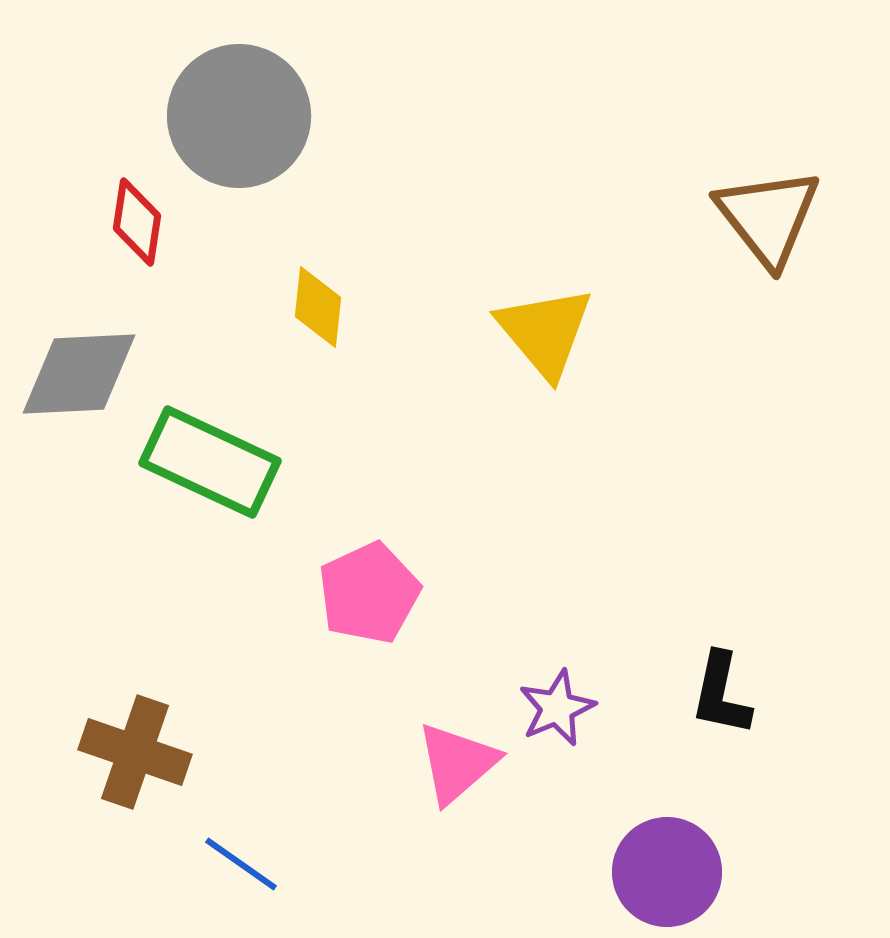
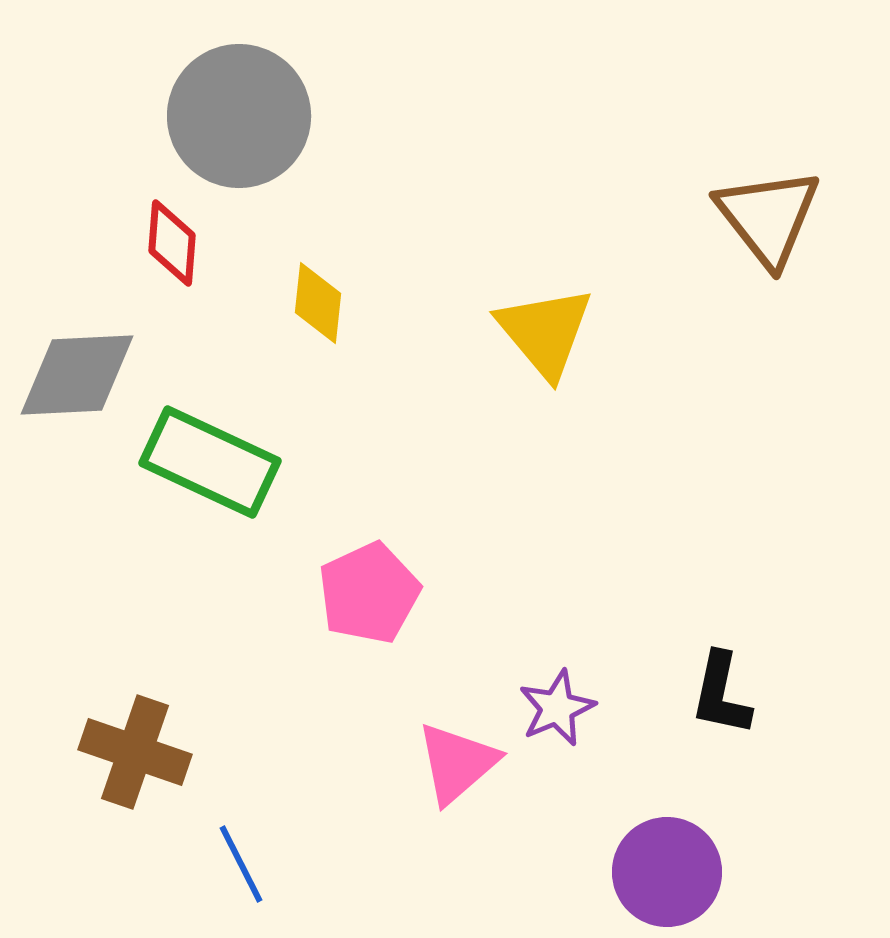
red diamond: moved 35 px right, 21 px down; rotated 4 degrees counterclockwise
yellow diamond: moved 4 px up
gray diamond: moved 2 px left, 1 px down
blue line: rotated 28 degrees clockwise
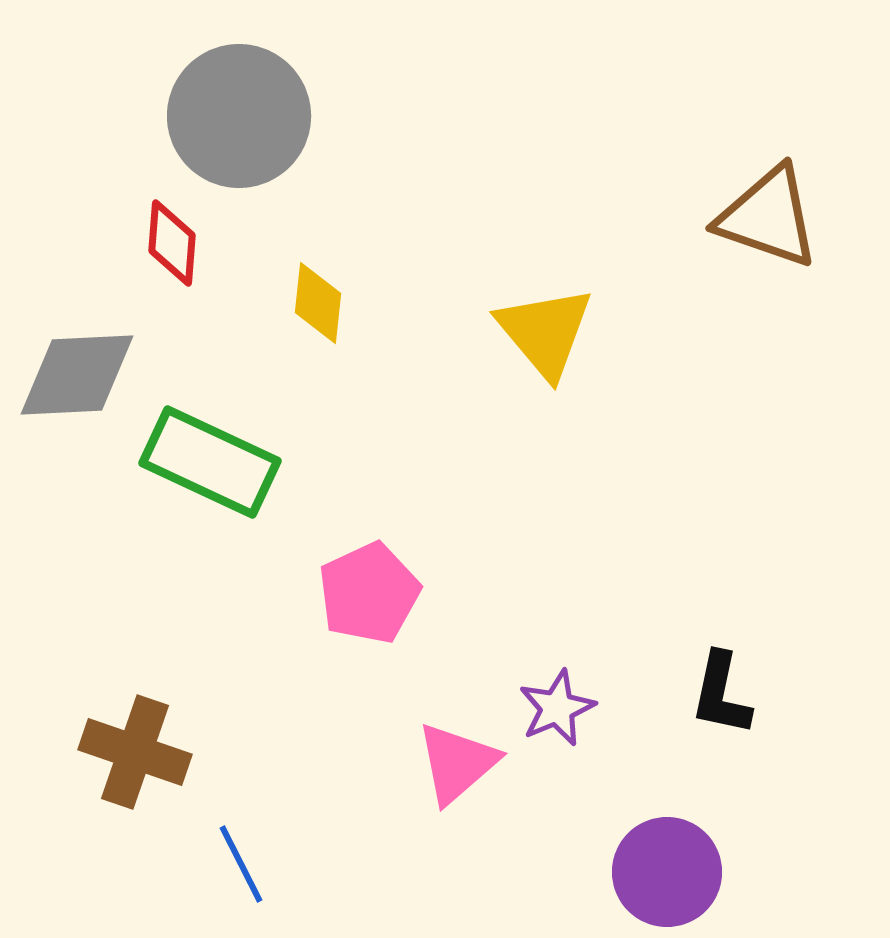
brown triangle: rotated 33 degrees counterclockwise
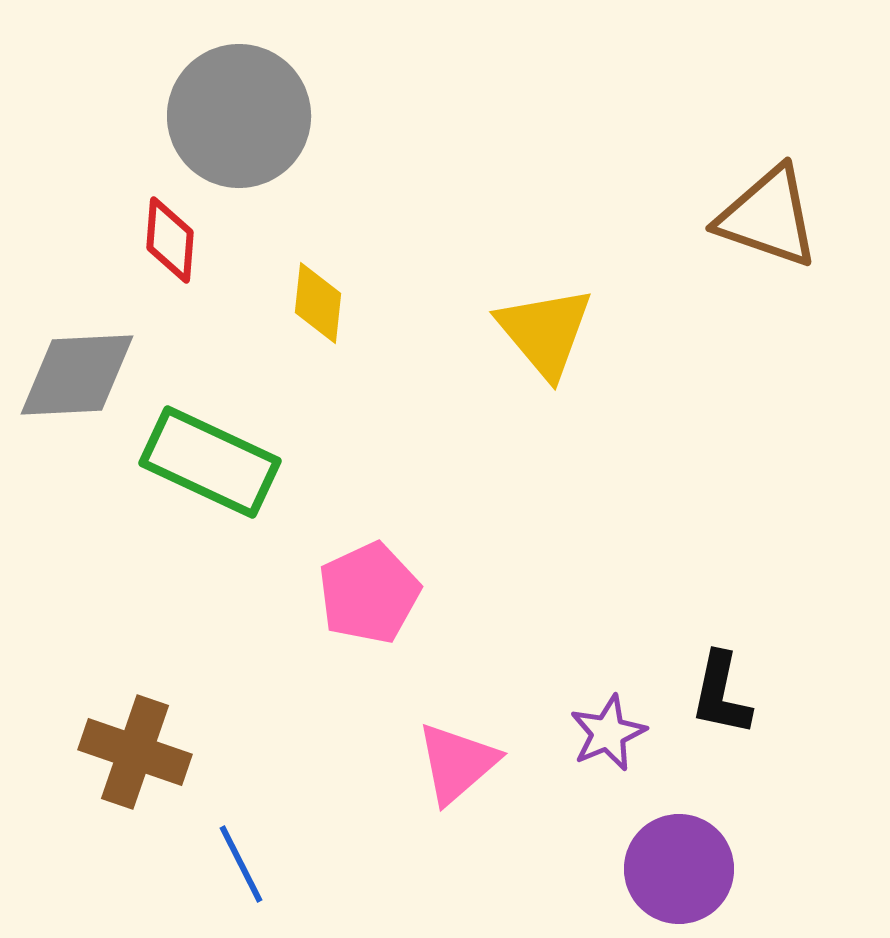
red diamond: moved 2 px left, 3 px up
purple star: moved 51 px right, 25 px down
purple circle: moved 12 px right, 3 px up
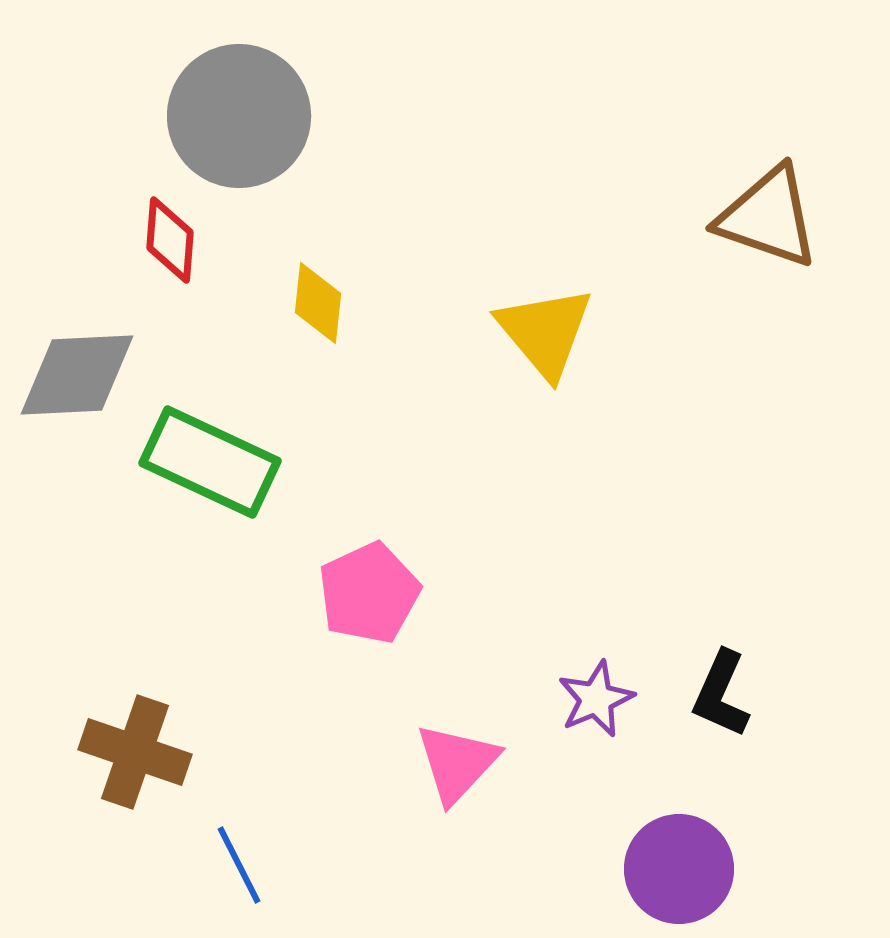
black L-shape: rotated 12 degrees clockwise
purple star: moved 12 px left, 34 px up
pink triangle: rotated 6 degrees counterclockwise
blue line: moved 2 px left, 1 px down
